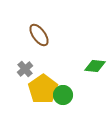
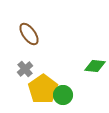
brown ellipse: moved 10 px left, 1 px up
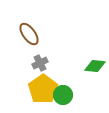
gray cross: moved 15 px right, 6 px up; rotated 14 degrees clockwise
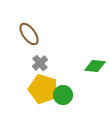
gray cross: rotated 14 degrees counterclockwise
yellow pentagon: rotated 20 degrees counterclockwise
